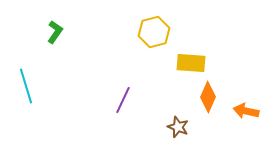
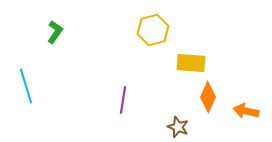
yellow hexagon: moved 1 px left, 2 px up
purple line: rotated 16 degrees counterclockwise
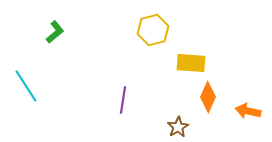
green L-shape: rotated 15 degrees clockwise
cyan line: rotated 16 degrees counterclockwise
orange arrow: moved 2 px right
brown star: rotated 20 degrees clockwise
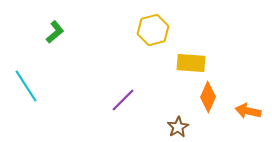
purple line: rotated 36 degrees clockwise
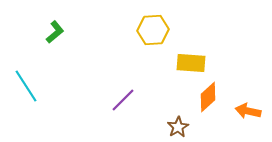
yellow hexagon: rotated 12 degrees clockwise
orange diamond: rotated 24 degrees clockwise
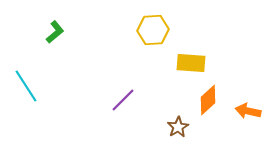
orange diamond: moved 3 px down
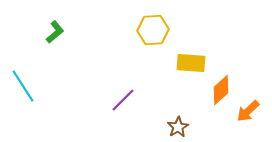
cyan line: moved 3 px left
orange diamond: moved 13 px right, 10 px up
orange arrow: rotated 55 degrees counterclockwise
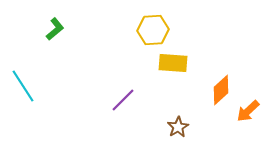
green L-shape: moved 3 px up
yellow rectangle: moved 18 px left
